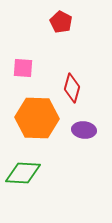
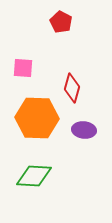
green diamond: moved 11 px right, 3 px down
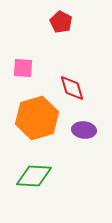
red diamond: rotated 32 degrees counterclockwise
orange hexagon: rotated 18 degrees counterclockwise
